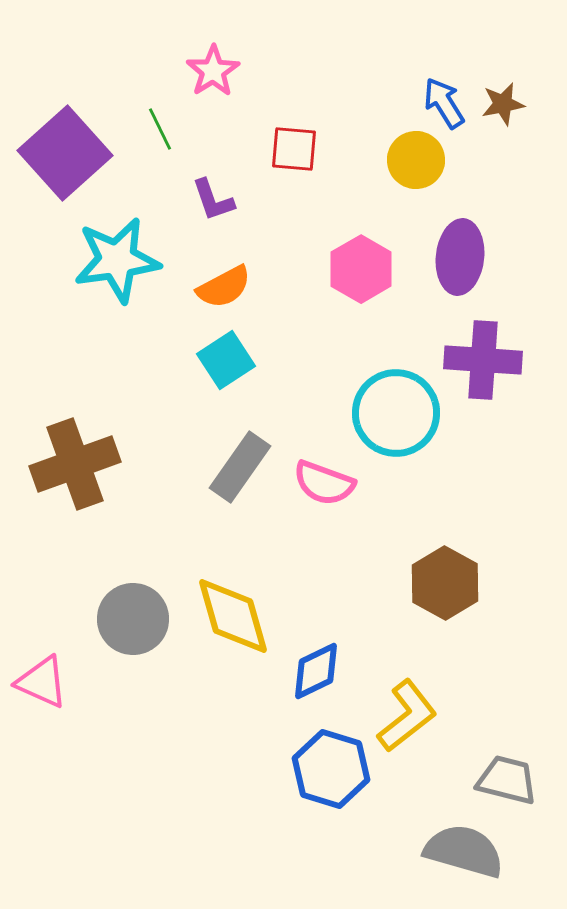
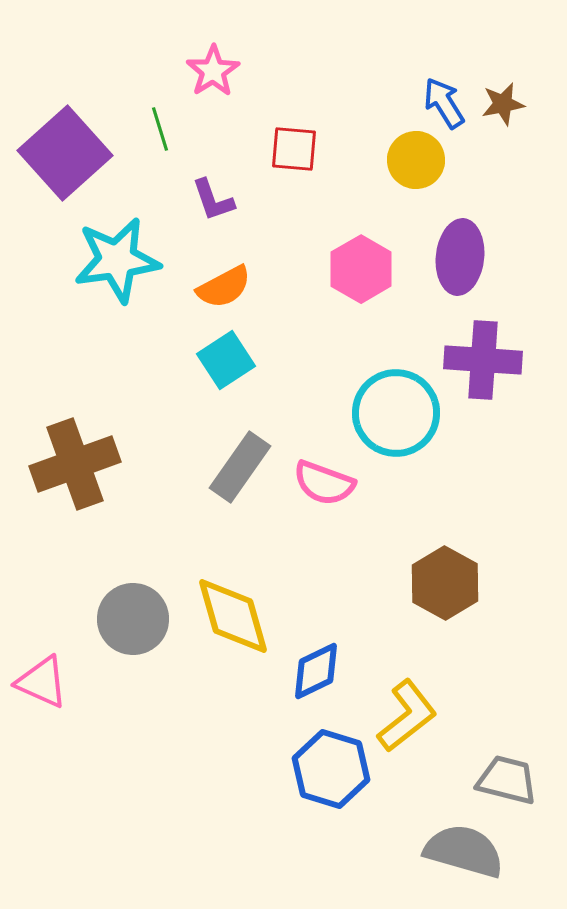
green line: rotated 9 degrees clockwise
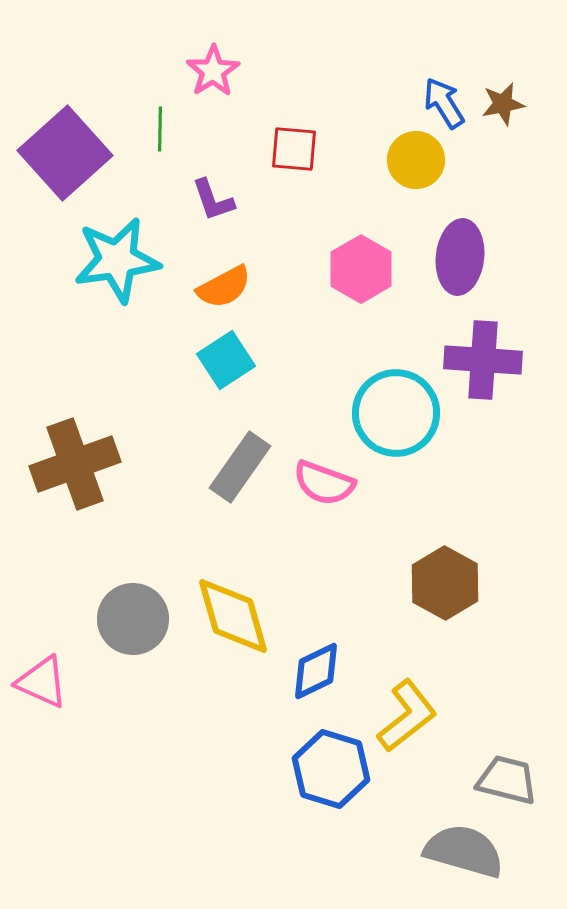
green line: rotated 18 degrees clockwise
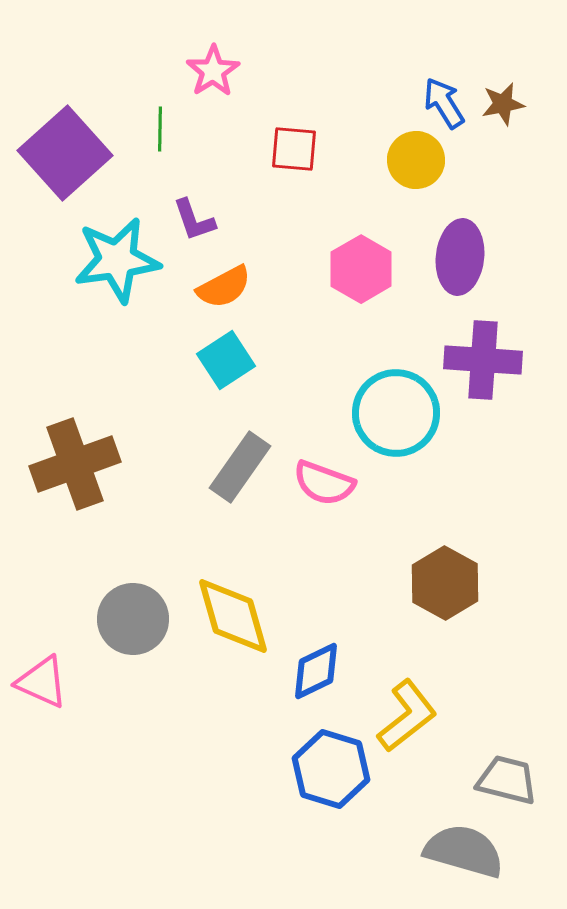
purple L-shape: moved 19 px left, 20 px down
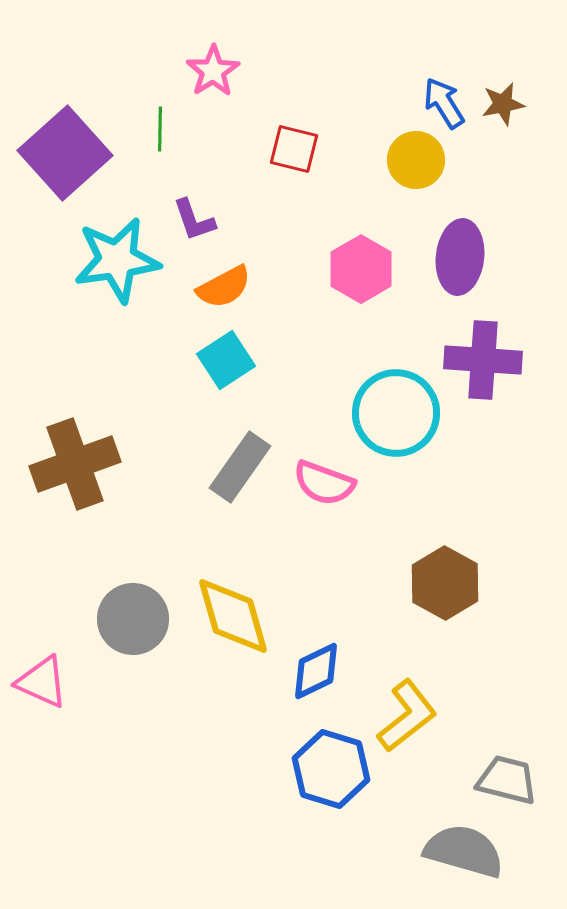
red square: rotated 9 degrees clockwise
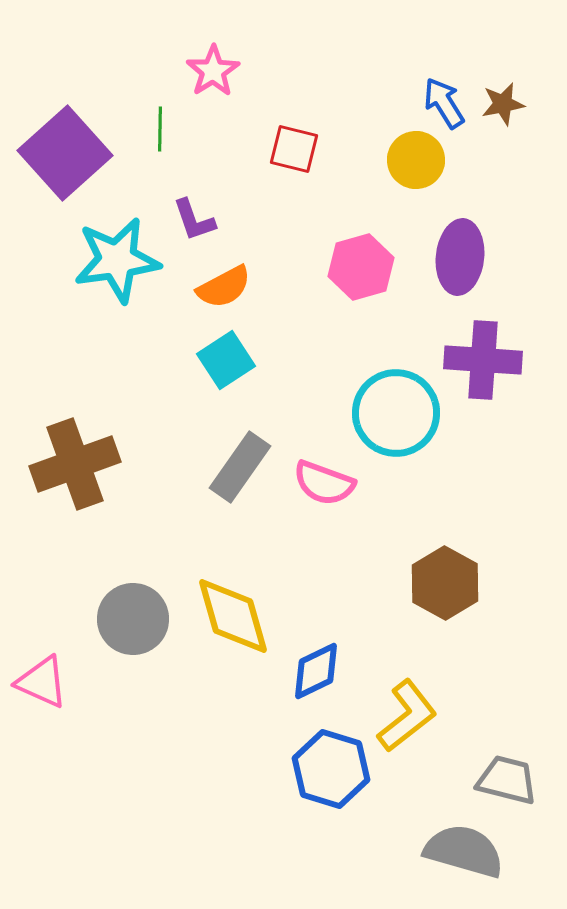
pink hexagon: moved 2 px up; rotated 14 degrees clockwise
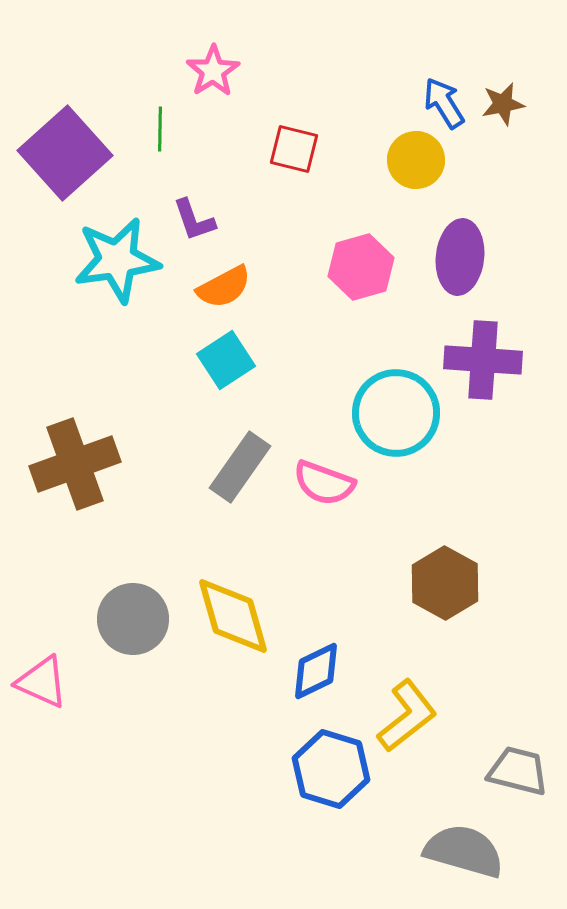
gray trapezoid: moved 11 px right, 9 px up
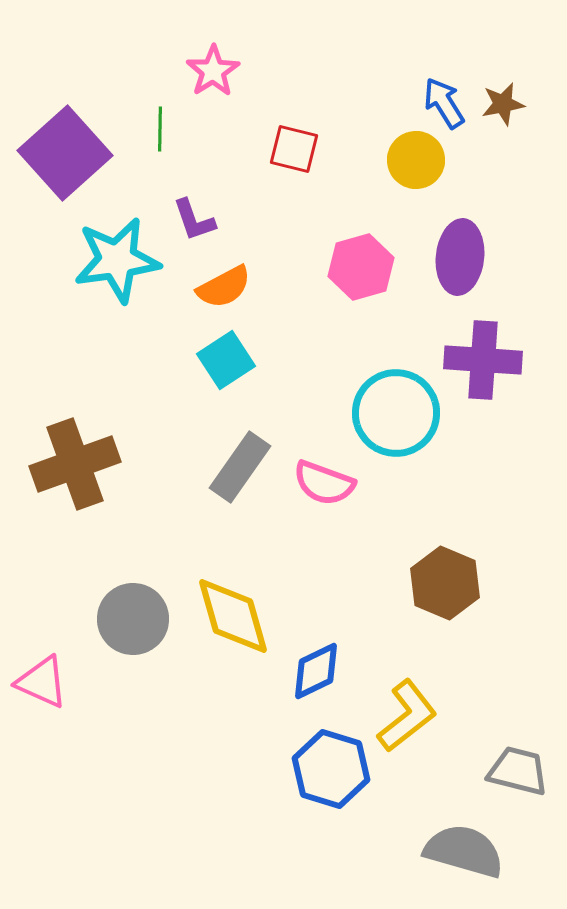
brown hexagon: rotated 6 degrees counterclockwise
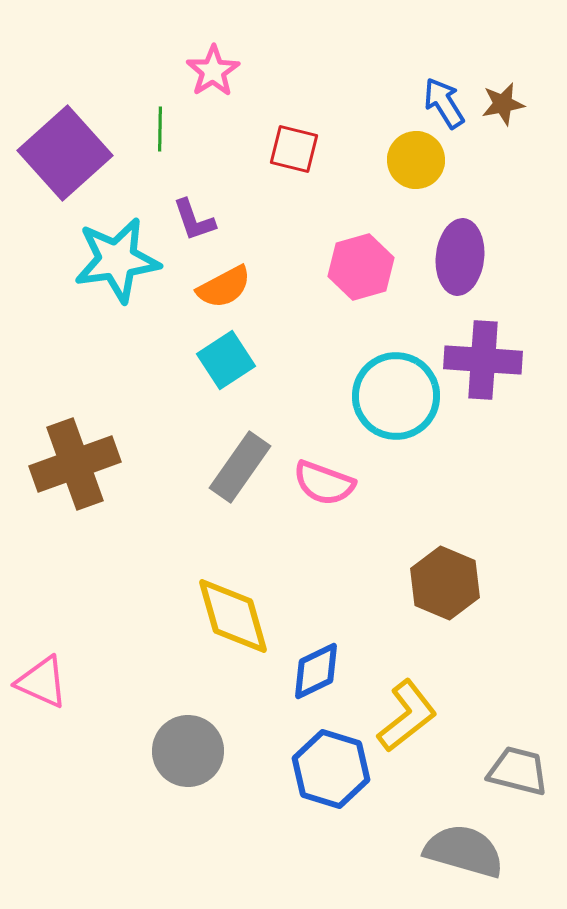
cyan circle: moved 17 px up
gray circle: moved 55 px right, 132 px down
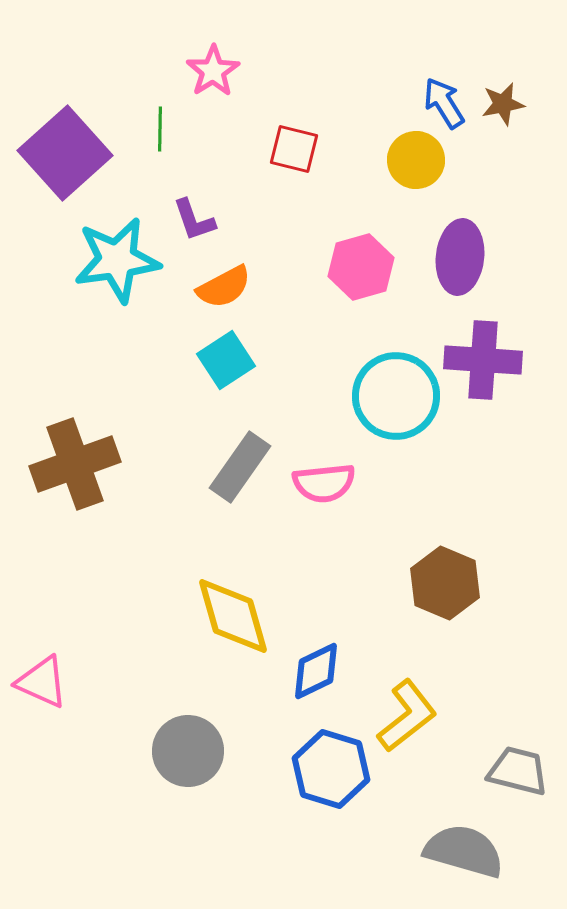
pink semicircle: rotated 26 degrees counterclockwise
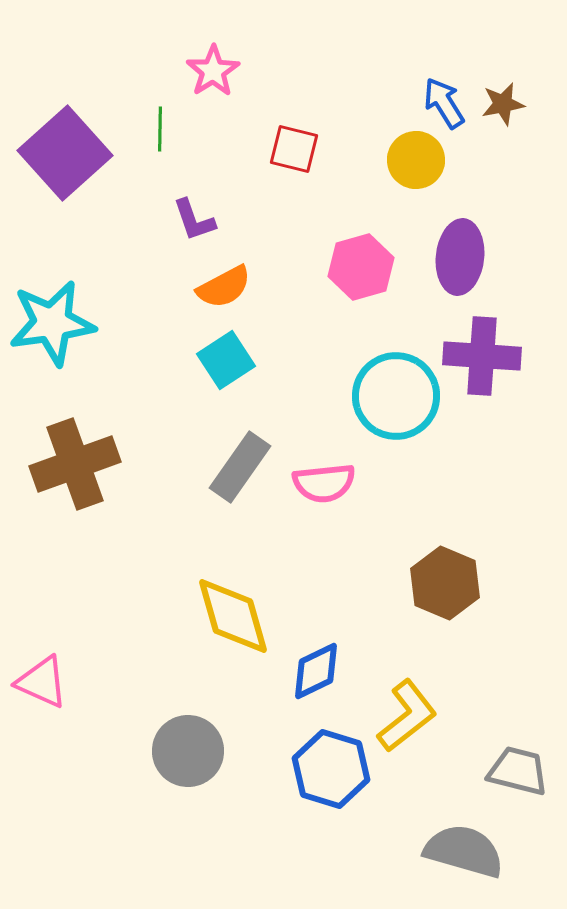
cyan star: moved 65 px left, 63 px down
purple cross: moved 1 px left, 4 px up
